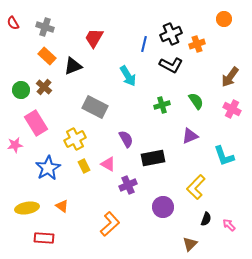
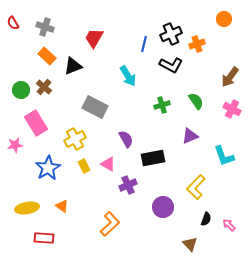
brown triangle: rotated 28 degrees counterclockwise
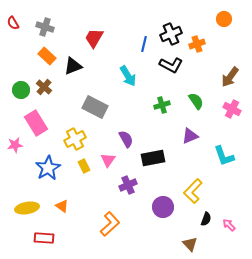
pink triangle: moved 4 px up; rotated 35 degrees clockwise
yellow L-shape: moved 3 px left, 4 px down
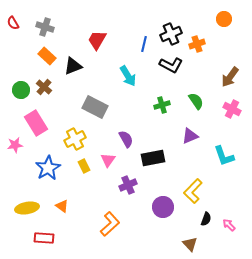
red trapezoid: moved 3 px right, 2 px down
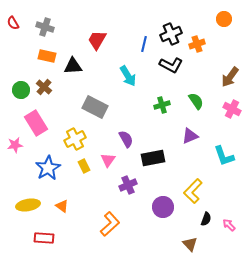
orange rectangle: rotated 30 degrees counterclockwise
black triangle: rotated 18 degrees clockwise
yellow ellipse: moved 1 px right, 3 px up
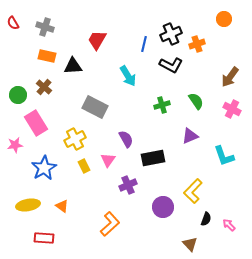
green circle: moved 3 px left, 5 px down
blue star: moved 4 px left
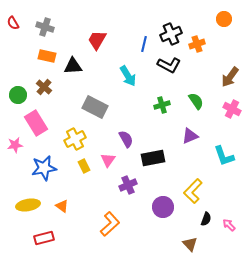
black L-shape: moved 2 px left
blue star: rotated 20 degrees clockwise
red rectangle: rotated 18 degrees counterclockwise
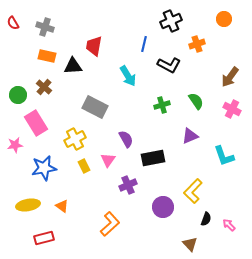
black cross: moved 13 px up
red trapezoid: moved 3 px left, 6 px down; rotated 20 degrees counterclockwise
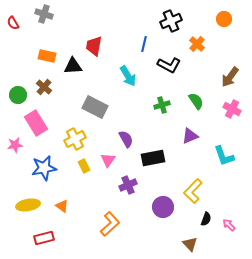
gray cross: moved 1 px left, 13 px up
orange cross: rotated 28 degrees counterclockwise
